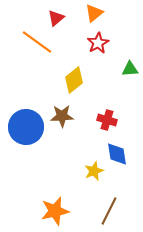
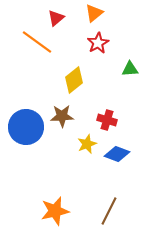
blue diamond: rotated 60 degrees counterclockwise
yellow star: moved 7 px left, 27 px up
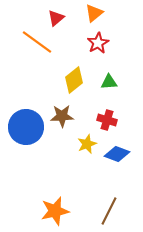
green triangle: moved 21 px left, 13 px down
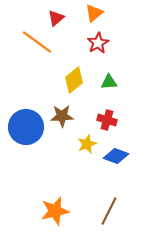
blue diamond: moved 1 px left, 2 px down
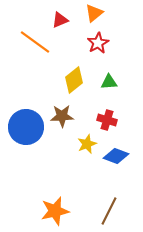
red triangle: moved 4 px right, 2 px down; rotated 18 degrees clockwise
orange line: moved 2 px left
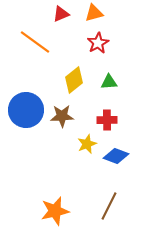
orange triangle: rotated 24 degrees clockwise
red triangle: moved 1 px right, 6 px up
red cross: rotated 18 degrees counterclockwise
blue circle: moved 17 px up
brown line: moved 5 px up
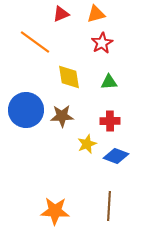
orange triangle: moved 2 px right, 1 px down
red star: moved 4 px right
yellow diamond: moved 5 px left, 3 px up; rotated 60 degrees counterclockwise
red cross: moved 3 px right, 1 px down
brown line: rotated 24 degrees counterclockwise
orange star: rotated 16 degrees clockwise
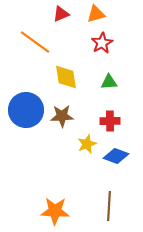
yellow diamond: moved 3 px left
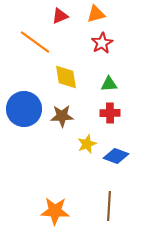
red triangle: moved 1 px left, 2 px down
green triangle: moved 2 px down
blue circle: moved 2 px left, 1 px up
red cross: moved 8 px up
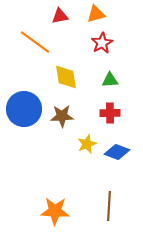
red triangle: rotated 12 degrees clockwise
green triangle: moved 1 px right, 4 px up
blue diamond: moved 1 px right, 4 px up
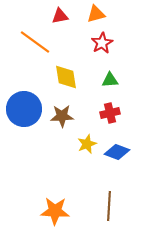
red cross: rotated 12 degrees counterclockwise
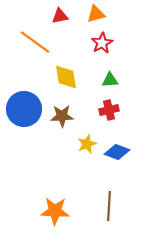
red cross: moved 1 px left, 3 px up
